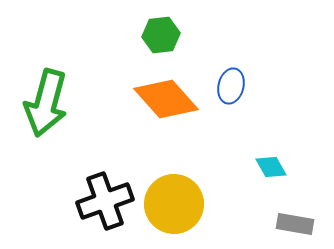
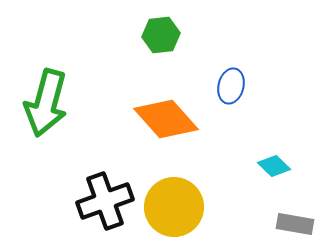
orange diamond: moved 20 px down
cyan diamond: moved 3 px right, 1 px up; rotated 16 degrees counterclockwise
yellow circle: moved 3 px down
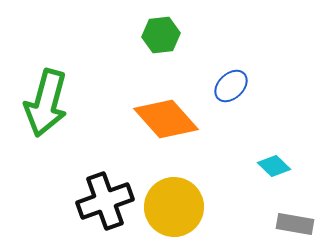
blue ellipse: rotated 32 degrees clockwise
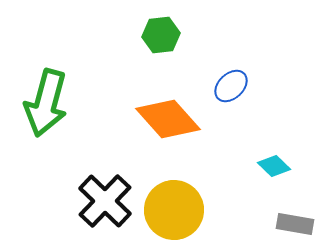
orange diamond: moved 2 px right
black cross: rotated 26 degrees counterclockwise
yellow circle: moved 3 px down
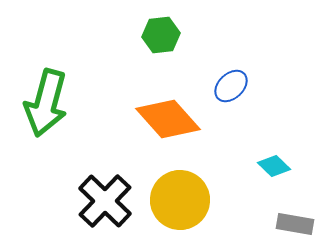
yellow circle: moved 6 px right, 10 px up
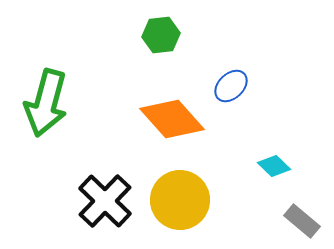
orange diamond: moved 4 px right
gray rectangle: moved 7 px right, 3 px up; rotated 30 degrees clockwise
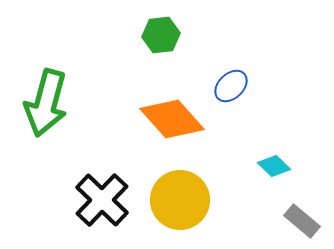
black cross: moved 3 px left, 1 px up
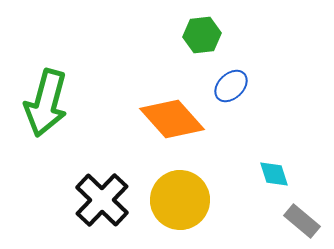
green hexagon: moved 41 px right
cyan diamond: moved 8 px down; rotated 28 degrees clockwise
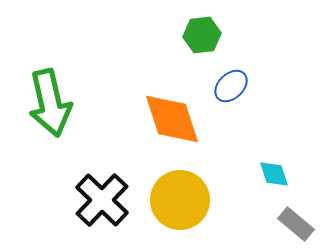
green arrow: moved 4 px right; rotated 28 degrees counterclockwise
orange diamond: rotated 24 degrees clockwise
gray rectangle: moved 6 px left, 3 px down
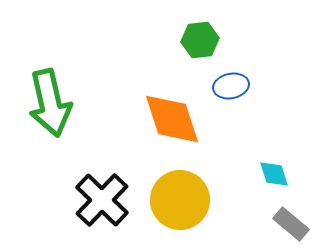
green hexagon: moved 2 px left, 5 px down
blue ellipse: rotated 32 degrees clockwise
gray rectangle: moved 5 px left
